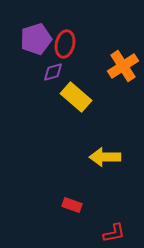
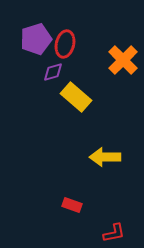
orange cross: moved 6 px up; rotated 12 degrees counterclockwise
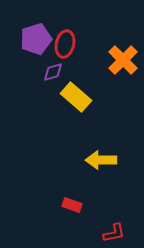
yellow arrow: moved 4 px left, 3 px down
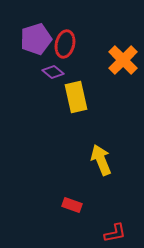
purple diamond: rotated 55 degrees clockwise
yellow rectangle: rotated 36 degrees clockwise
yellow arrow: rotated 68 degrees clockwise
red L-shape: moved 1 px right
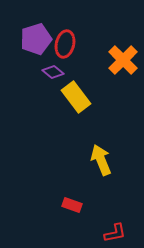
yellow rectangle: rotated 24 degrees counterclockwise
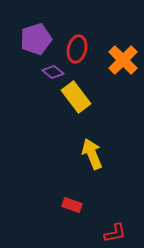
red ellipse: moved 12 px right, 5 px down
yellow arrow: moved 9 px left, 6 px up
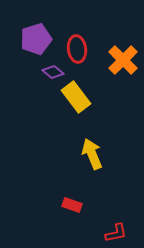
red ellipse: rotated 20 degrees counterclockwise
red L-shape: moved 1 px right
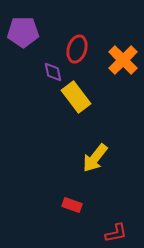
purple pentagon: moved 13 px left, 7 px up; rotated 16 degrees clockwise
red ellipse: rotated 24 degrees clockwise
purple diamond: rotated 40 degrees clockwise
yellow arrow: moved 3 px right, 4 px down; rotated 120 degrees counterclockwise
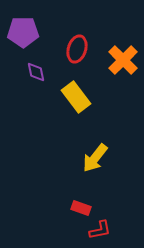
purple diamond: moved 17 px left
red rectangle: moved 9 px right, 3 px down
red L-shape: moved 16 px left, 3 px up
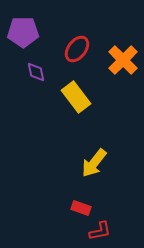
red ellipse: rotated 20 degrees clockwise
yellow arrow: moved 1 px left, 5 px down
red L-shape: moved 1 px down
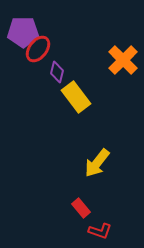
red ellipse: moved 39 px left
purple diamond: moved 21 px right; rotated 25 degrees clockwise
yellow arrow: moved 3 px right
red rectangle: rotated 30 degrees clockwise
red L-shape: rotated 30 degrees clockwise
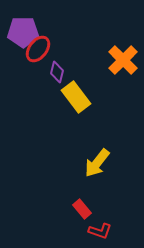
red rectangle: moved 1 px right, 1 px down
